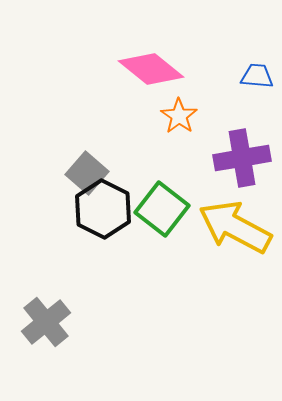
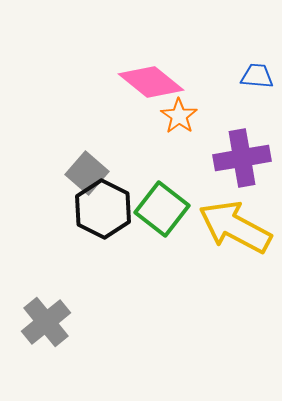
pink diamond: moved 13 px down
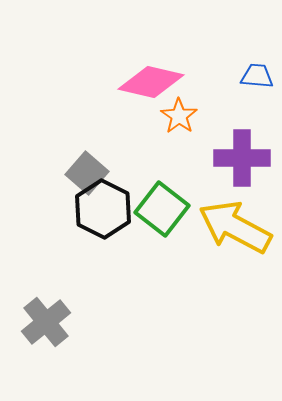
pink diamond: rotated 26 degrees counterclockwise
purple cross: rotated 10 degrees clockwise
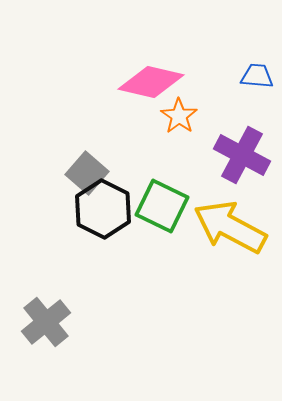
purple cross: moved 3 px up; rotated 28 degrees clockwise
green square: moved 3 px up; rotated 12 degrees counterclockwise
yellow arrow: moved 5 px left
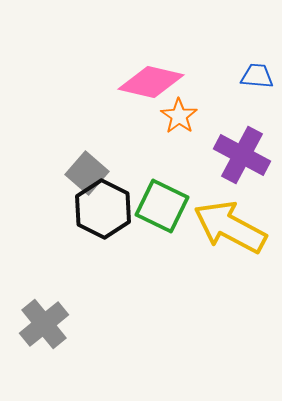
gray cross: moved 2 px left, 2 px down
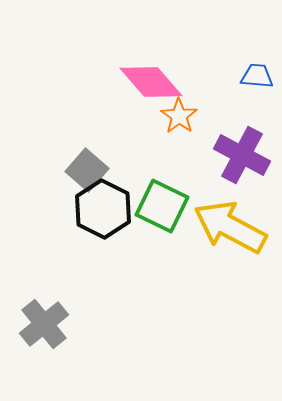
pink diamond: rotated 36 degrees clockwise
gray square: moved 3 px up
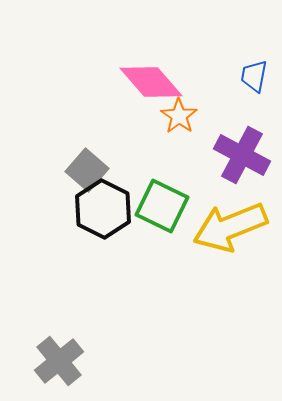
blue trapezoid: moved 3 px left; rotated 84 degrees counterclockwise
yellow arrow: rotated 50 degrees counterclockwise
gray cross: moved 15 px right, 37 px down
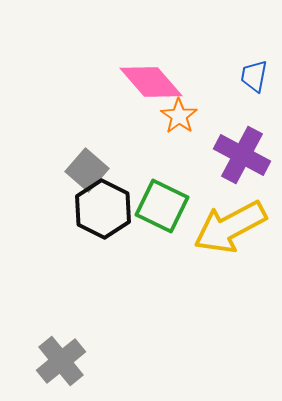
yellow arrow: rotated 6 degrees counterclockwise
gray cross: moved 2 px right
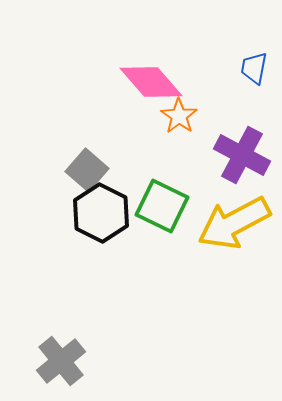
blue trapezoid: moved 8 px up
black hexagon: moved 2 px left, 4 px down
yellow arrow: moved 4 px right, 4 px up
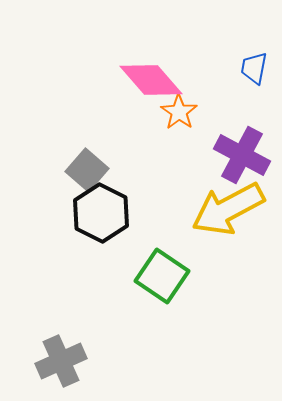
pink diamond: moved 2 px up
orange star: moved 4 px up
green square: moved 70 px down; rotated 8 degrees clockwise
yellow arrow: moved 6 px left, 14 px up
gray cross: rotated 15 degrees clockwise
